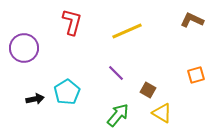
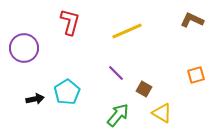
red L-shape: moved 2 px left
brown square: moved 4 px left, 1 px up
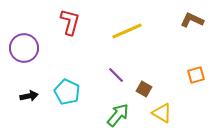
purple line: moved 2 px down
cyan pentagon: rotated 15 degrees counterclockwise
black arrow: moved 6 px left, 3 px up
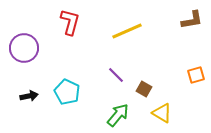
brown L-shape: rotated 145 degrees clockwise
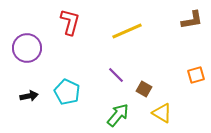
purple circle: moved 3 px right
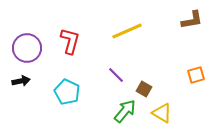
red L-shape: moved 19 px down
black arrow: moved 8 px left, 15 px up
green arrow: moved 7 px right, 4 px up
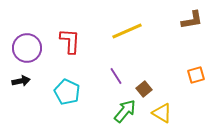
red L-shape: rotated 12 degrees counterclockwise
purple line: moved 1 px down; rotated 12 degrees clockwise
brown square: rotated 21 degrees clockwise
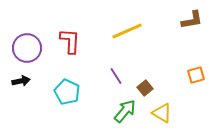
brown square: moved 1 px right, 1 px up
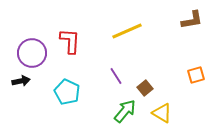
purple circle: moved 5 px right, 5 px down
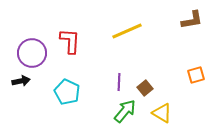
purple line: moved 3 px right, 6 px down; rotated 36 degrees clockwise
